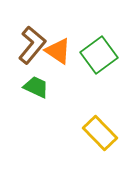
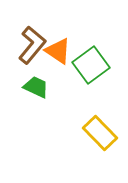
green square: moved 8 px left, 10 px down
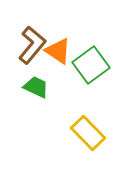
yellow rectangle: moved 12 px left
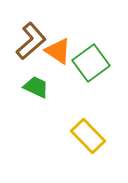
brown L-shape: moved 1 px left, 4 px up; rotated 9 degrees clockwise
green square: moved 2 px up
yellow rectangle: moved 3 px down
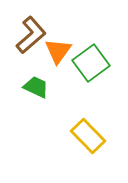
brown L-shape: moved 6 px up
orange triangle: rotated 32 degrees clockwise
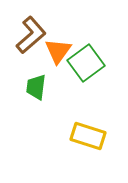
green square: moved 5 px left
green trapezoid: rotated 108 degrees counterclockwise
yellow rectangle: rotated 28 degrees counterclockwise
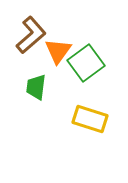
yellow rectangle: moved 2 px right, 17 px up
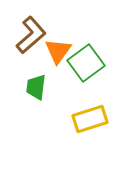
yellow rectangle: rotated 36 degrees counterclockwise
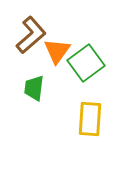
orange triangle: moved 1 px left
green trapezoid: moved 2 px left, 1 px down
yellow rectangle: rotated 68 degrees counterclockwise
